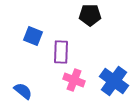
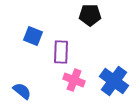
blue semicircle: moved 1 px left
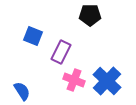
purple rectangle: rotated 25 degrees clockwise
blue cross: moved 7 px left; rotated 8 degrees clockwise
blue semicircle: rotated 18 degrees clockwise
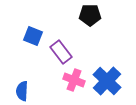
purple rectangle: rotated 65 degrees counterclockwise
blue semicircle: rotated 144 degrees counterclockwise
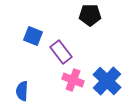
pink cross: moved 1 px left
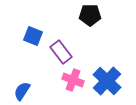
blue semicircle: rotated 30 degrees clockwise
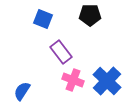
blue square: moved 10 px right, 17 px up
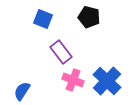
black pentagon: moved 1 px left, 2 px down; rotated 15 degrees clockwise
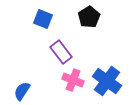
black pentagon: rotated 25 degrees clockwise
blue cross: rotated 8 degrees counterclockwise
